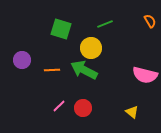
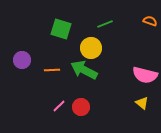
orange semicircle: rotated 40 degrees counterclockwise
red circle: moved 2 px left, 1 px up
yellow triangle: moved 10 px right, 9 px up
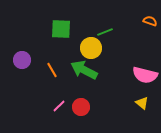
green line: moved 8 px down
green square: rotated 15 degrees counterclockwise
orange line: rotated 63 degrees clockwise
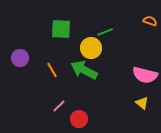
purple circle: moved 2 px left, 2 px up
red circle: moved 2 px left, 12 px down
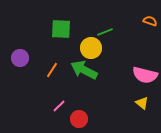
orange line: rotated 63 degrees clockwise
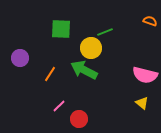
orange line: moved 2 px left, 4 px down
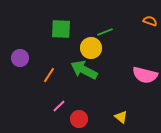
orange line: moved 1 px left, 1 px down
yellow triangle: moved 21 px left, 14 px down
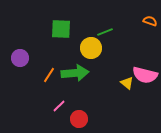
green arrow: moved 9 px left, 3 px down; rotated 148 degrees clockwise
yellow triangle: moved 6 px right, 34 px up
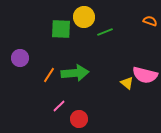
yellow circle: moved 7 px left, 31 px up
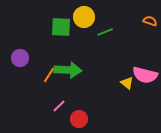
green square: moved 2 px up
green arrow: moved 7 px left, 3 px up; rotated 8 degrees clockwise
